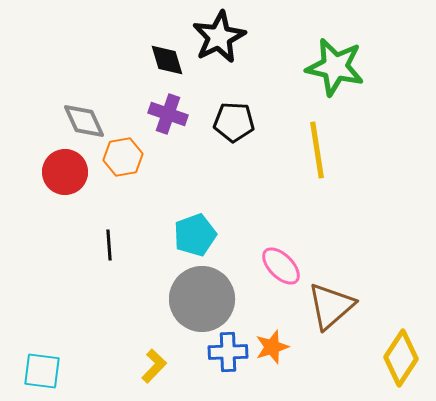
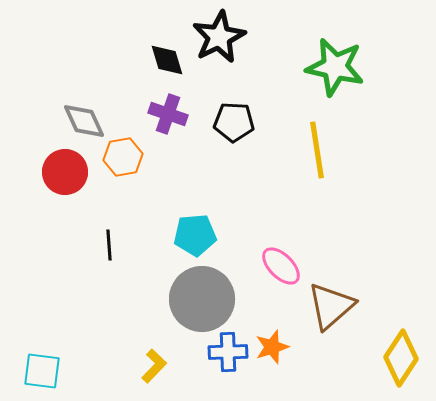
cyan pentagon: rotated 15 degrees clockwise
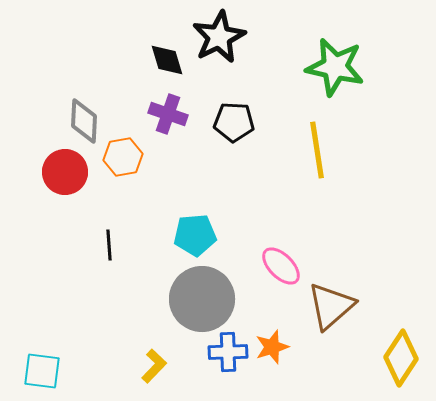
gray diamond: rotated 27 degrees clockwise
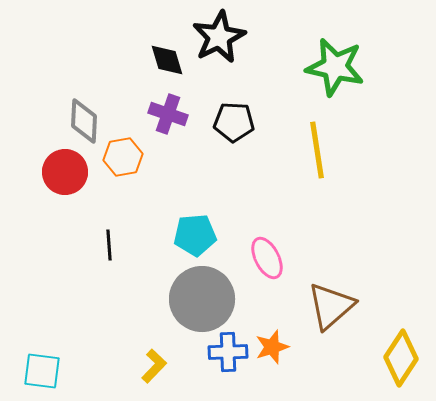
pink ellipse: moved 14 px left, 8 px up; rotated 18 degrees clockwise
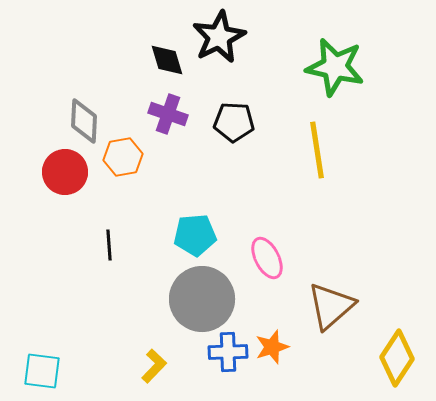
yellow diamond: moved 4 px left
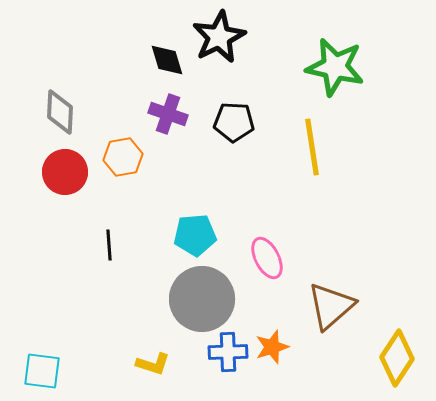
gray diamond: moved 24 px left, 9 px up
yellow line: moved 5 px left, 3 px up
yellow L-shape: moved 1 px left, 2 px up; rotated 64 degrees clockwise
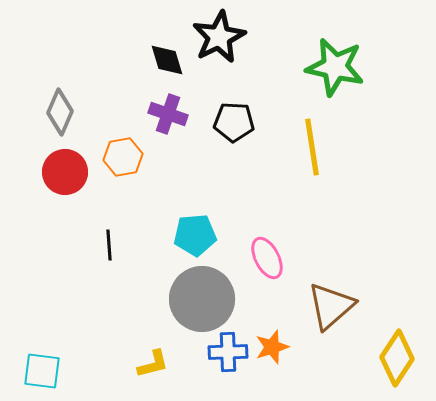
gray diamond: rotated 21 degrees clockwise
yellow L-shape: rotated 32 degrees counterclockwise
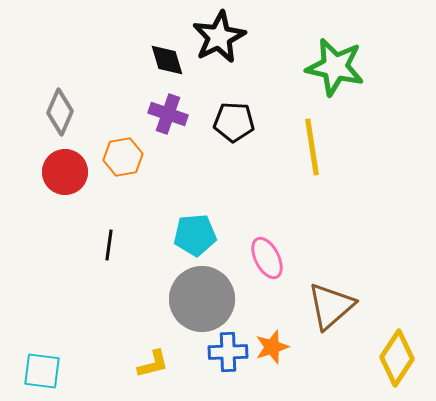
black line: rotated 12 degrees clockwise
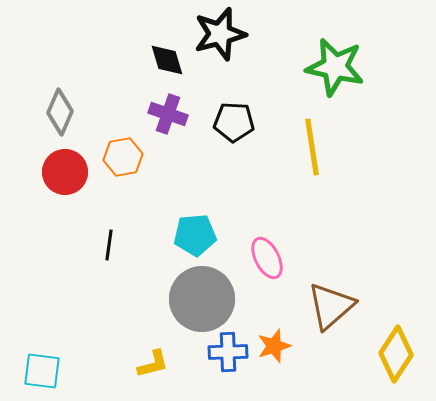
black star: moved 1 px right, 3 px up; rotated 12 degrees clockwise
orange star: moved 2 px right, 1 px up
yellow diamond: moved 1 px left, 4 px up
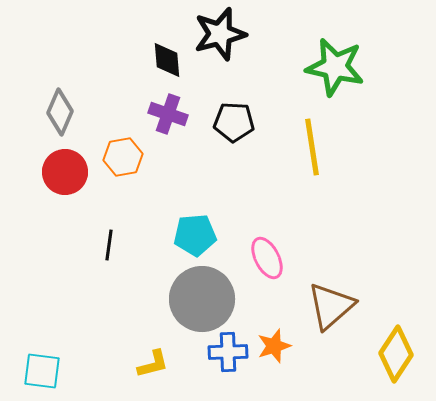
black diamond: rotated 12 degrees clockwise
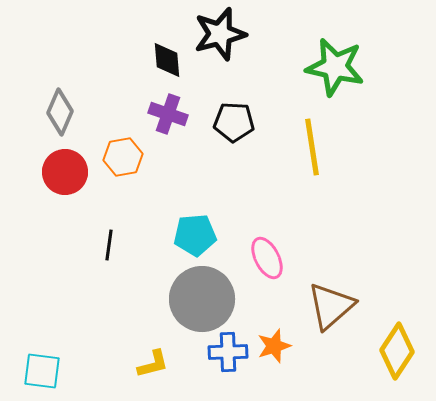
yellow diamond: moved 1 px right, 3 px up
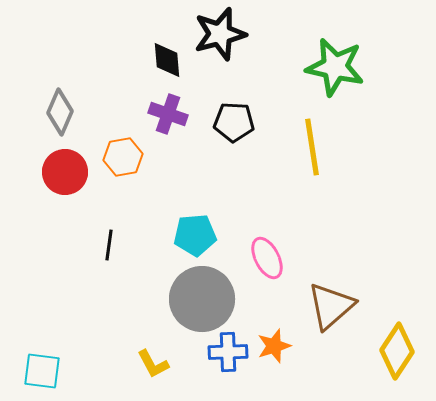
yellow L-shape: rotated 76 degrees clockwise
